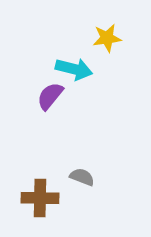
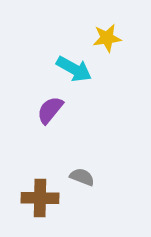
cyan arrow: rotated 15 degrees clockwise
purple semicircle: moved 14 px down
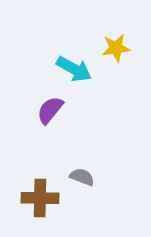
yellow star: moved 9 px right, 10 px down
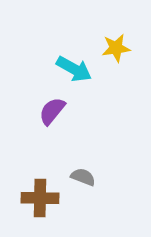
purple semicircle: moved 2 px right, 1 px down
gray semicircle: moved 1 px right
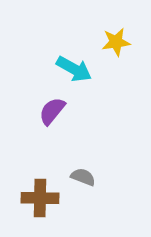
yellow star: moved 6 px up
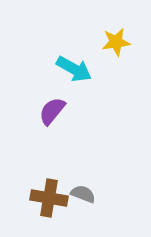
gray semicircle: moved 17 px down
brown cross: moved 9 px right; rotated 9 degrees clockwise
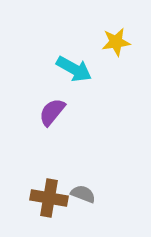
purple semicircle: moved 1 px down
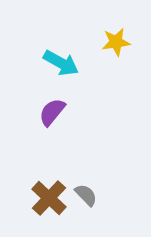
cyan arrow: moved 13 px left, 6 px up
gray semicircle: moved 3 px right, 1 px down; rotated 25 degrees clockwise
brown cross: rotated 33 degrees clockwise
